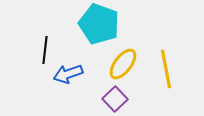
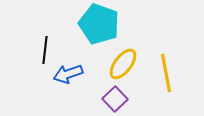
yellow line: moved 4 px down
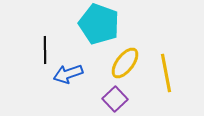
black line: rotated 8 degrees counterclockwise
yellow ellipse: moved 2 px right, 1 px up
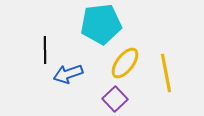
cyan pentagon: moved 2 px right; rotated 27 degrees counterclockwise
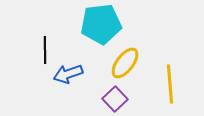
yellow line: moved 4 px right, 11 px down; rotated 6 degrees clockwise
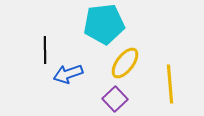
cyan pentagon: moved 3 px right
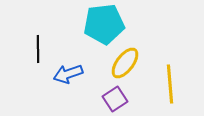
black line: moved 7 px left, 1 px up
purple square: rotated 10 degrees clockwise
